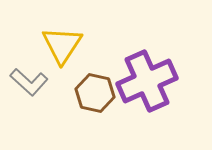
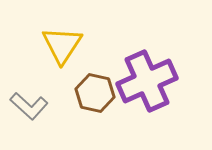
gray L-shape: moved 24 px down
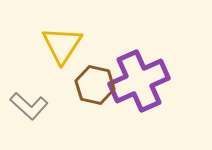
purple cross: moved 8 px left
brown hexagon: moved 8 px up
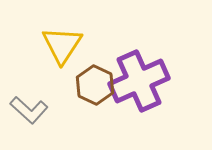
brown hexagon: rotated 12 degrees clockwise
gray L-shape: moved 4 px down
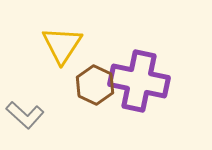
purple cross: rotated 36 degrees clockwise
gray L-shape: moved 4 px left, 5 px down
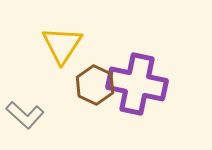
purple cross: moved 2 px left, 3 px down
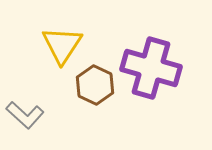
purple cross: moved 14 px right, 16 px up; rotated 4 degrees clockwise
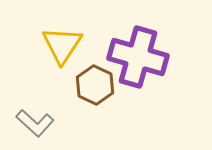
purple cross: moved 13 px left, 11 px up
gray L-shape: moved 10 px right, 8 px down
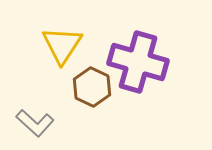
purple cross: moved 5 px down
brown hexagon: moved 3 px left, 2 px down
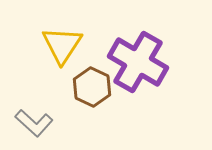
purple cross: rotated 14 degrees clockwise
gray L-shape: moved 1 px left
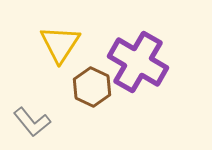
yellow triangle: moved 2 px left, 1 px up
gray L-shape: moved 2 px left, 1 px up; rotated 9 degrees clockwise
